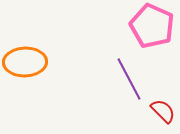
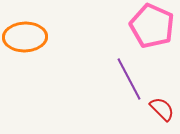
orange ellipse: moved 25 px up
red semicircle: moved 1 px left, 2 px up
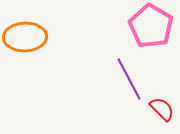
pink pentagon: moved 1 px left; rotated 6 degrees clockwise
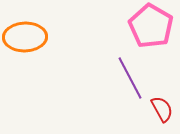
purple line: moved 1 px right, 1 px up
red semicircle: rotated 16 degrees clockwise
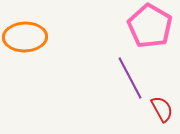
pink pentagon: moved 1 px left
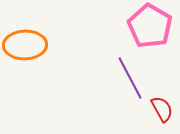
orange ellipse: moved 8 px down
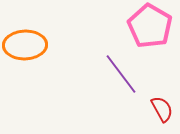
purple line: moved 9 px left, 4 px up; rotated 9 degrees counterclockwise
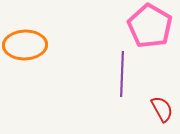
purple line: moved 1 px right; rotated 39 degrees clockwise
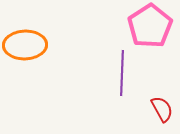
pink pentagon: rotated 9 degrees clockwise
purple line: moved 1 px up
